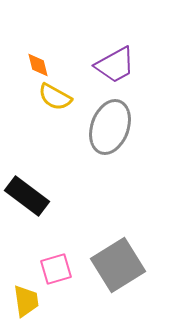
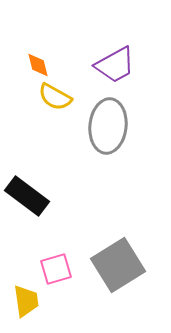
gray ellipse: moved 2 px left, 1 px up; rotated 14 degrees counterclockwise
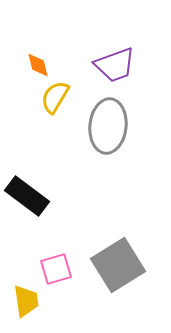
purple trapezoid: rotated 9 degrees clockwise
yellow semicircle: rotated 92 degrees clockwise
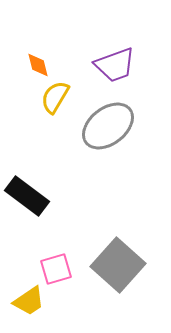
gray ellipse: rotated 46 degrees clockwise
gray square: rotated 16 degrees counterclockwise
yellow trapezoid: moved 3 px right; rotated 64 degrees clockwise
